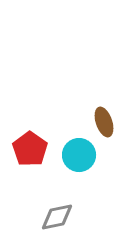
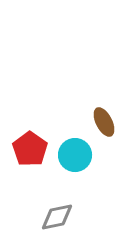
brown ellipse: rotated 8 degrees counterclockwise
cyan circle: moved 4 px left
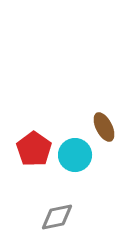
brown ellipse: moved 5 px down
red pentagon: moved 4 px right
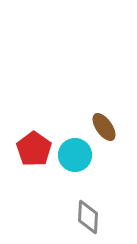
brown ellipse: rotated 8 degrees counterclockwise
gray diamond: moved 31 px right; rotated 76 degrees counterclockwise
